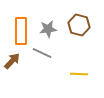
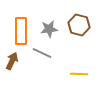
gray star: moved 1 px right
brown arrow: rotated 18 degrees counterclockwise
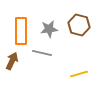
gray line: rotated 12 degrees counterclockwise
yellow line: rotated 18 degrees counterclockwise
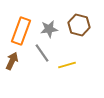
orange rectangle: rotated 20 degrees clockwise
gray line: rotated 42 degrees clockwise
yellow line: moved 12 px left, 9 px up
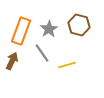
gray star: rotated 24 degrees counterclockwise
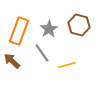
orange rectangle: moved 2 px left
brown arrow: rotated 72 degrees counterclockwise
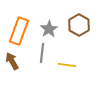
brown hexagon: rotated 15 degrees clockwise
gray line: rotated 42 degrees clockwise
brown arrow: rotated 18 degrees clockwise
yellow line: rotated 24 degrees clockwise
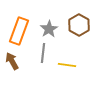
gray line: moved 1 px right
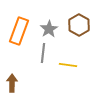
brown arrow: moved 22 px down; rotated 30 degrees clockwise
yellow line: moved 1 px right
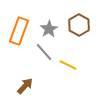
gray line: moved 1 px right, 1 px up; rotated 48 degrees counterclockwise
yellow line: rotated 18 degrees clockwise
brown arrow: moved 13 px right, 3 px down; rotated 42 degrees clockwise
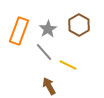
gray star: moved 1 px left
brown arrow: moved 24 px right; rotated 72 degrees counterclockwise
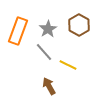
orange rectangle: moved 1 px left
